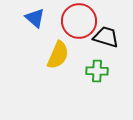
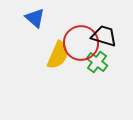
red circle: moved 2 px right, 22 px down
black trapezoid: moved 2 px left, 1 px up
green cross: moved 9 px up; rotated 35 degrees clockwise
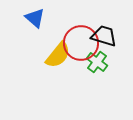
yellow semicircle: rotated 16 degrees clockwise
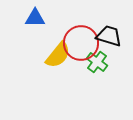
blue triangle: rotated 40 degrees counterclockwise
black trapezoid: moved 5 px right
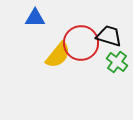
green cross: moved 20 px right
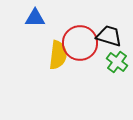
red circle: moved 1 px left
yellow semicircle: rotated 32 degrees counterclockwise
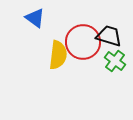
blue triangle: rotated 35 degrees clockwise
red circle: moved 3 px right, 1 px up
green cross: moved 2 px left, 1 px up
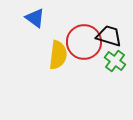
red circle: moved 1 px right
